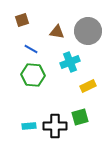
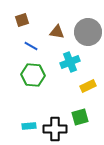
gray circle: moved 1 px down
blue line: moved 3 px up
black cross: moved 3 px down
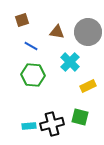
cyan cross: rotated 24 degrees counterclockwise
green square: rotated 30 degrees clockwise
black cross: moved 3 px left, 5 px up; rotated 15 degrees counterclockwise
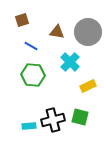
black cross: moved 1 px right, 4 px up
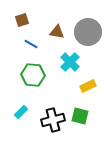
blue line: moved 2 px up
green square: moved 1 px up
cyan rectangle: moved 8 px left, 14 px up; rotated 40 degrees counterclockwise
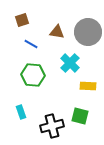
cyan cross: moved 1 px down
yellow rectangle: rotated 28 degrees clockwise
cyan rectangle: rotated 64 degrees counterclockwise
black cross: moved 1 px left, 6 px down
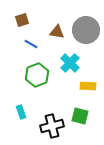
gray circle: moved 2 px left, 2 px up
green hexagon: moved 4 px right; rotated 25 degrees counterclockwise
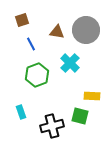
blue line: rotated 32 degrees clockwise
yellow rectangle: moved 4 px right, 10 px down
